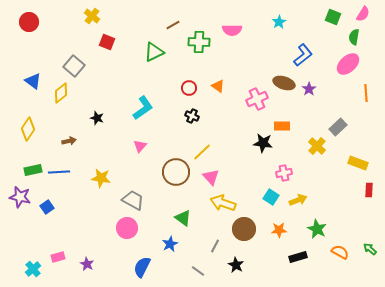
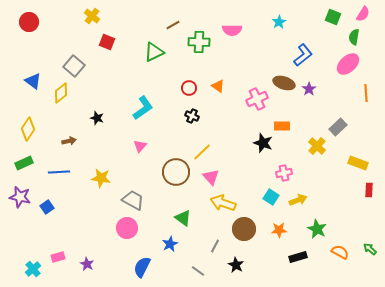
black star at (263, 143): rotated 12 degrees clockwise
green rectangle at (33, 170): moved 9 px left, 7 px up; rotated 12 degrees counterclockwise
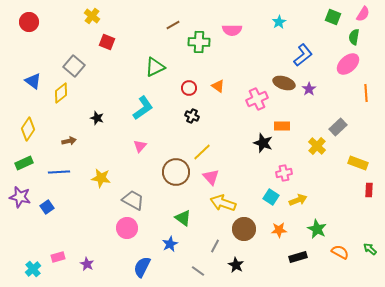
green triangle at (154, 52): moved 1 px right, 15 px down
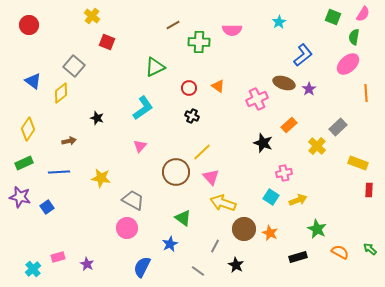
red circle at (29, 22): moved 3 px down
orange rectangle at (282, 126): moved 7 px right, 1 px up; rotated 42 degrees counterclockwise
orange star at (279, 230): moved 9 px left, 3 px down; rotated 28 degrees clockwise
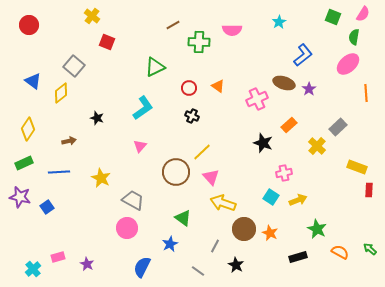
yellow rectangle at (358, 163): moved 1 px left, 4 px down
yellow star at (101, 178): rotated 18 degrees clockwise
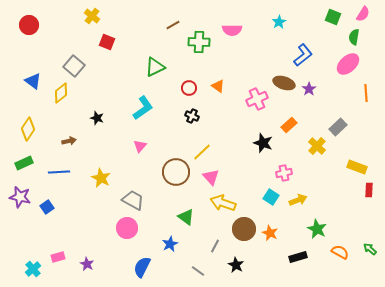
green triangle at (183, 218): moved 3 px right, 1 px up
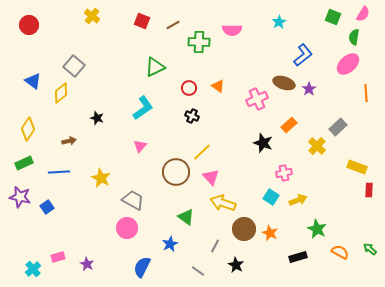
red square at (107, 42): moved 35 px right, 21 px up
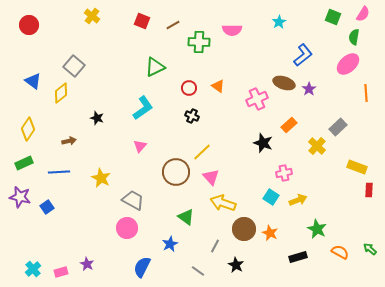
pink rectangle at (58, 257): moved 3 px right, 15 px down
